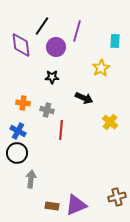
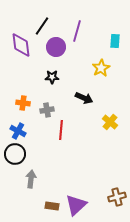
gray cross: rotated 24 degrees counterclockwise
black circle: moved 2 px left, 1 px down
purple triangle: rotated 20 degrees counterclockwise
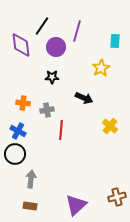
yellow cross: moved 4 px down
brown rectangle: moved 22 px left
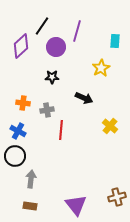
purple diamond: moved 1 px down; rotated 55 degrees clockwise
black circle: moved 2 px down
purple triangle: rotated 25 degrees counterclockwise
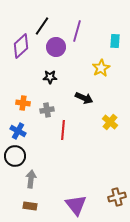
black star: moved 2 px left
yellow cross: moved 4 px up
red line: moved 2 px right
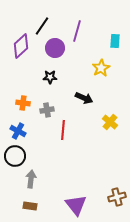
purple circle: moved 1 px left, 1 px down
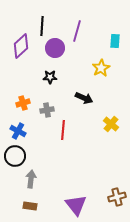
black line: rotated 30 degrees counterclockwise
orange cross: rotated 24 degrees counterclockwise
yellow cross: moved 1 px right, 2 px down
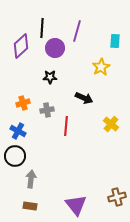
black line: moved 2 px down
yellow star: moved 1 px up
red line: moved 3 px right, 4 px up
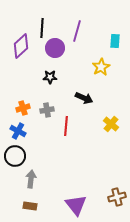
orange cross: moved 5 px down
